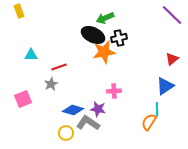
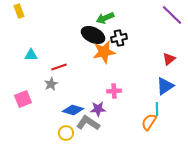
red triangle: moved 3 px left
purple star: rotated 14 degrees counterclockwise
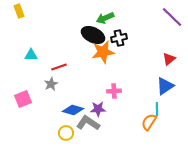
purple line: moved 2 px down
orange star: moved 1 px left
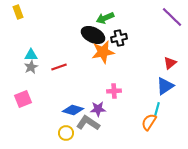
yellow rectangle: moved 1 px left, 1 px down
red triangle: moved 1 px right, 4 px down
gray star: moved 20 px left, 17 px up
cyan line: rotated 16 degrees clockwise
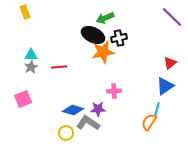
yellow rectangle: moved 7 px right
red line: rotated 14 degrees clockwise
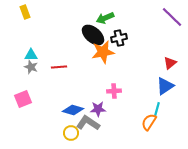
black ellipse: rotated 15 degrees clockwise
gray star: rotated 24 degrees counterclockwise
yellow circle: moved 5 px right
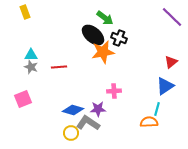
green arrow: rotated 120 degrees counterclockwise
black cross: rotated 35 degrees clockwise
red triangle: moved 1 px right, 1 px up
orange semicircle: rotated 54 degrees clockwise
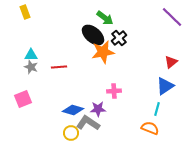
black cross: rotated 28 degrees clockwise
orange semicircle: moved 1 px right, 6 px down; rotated 24 degrees clockwise
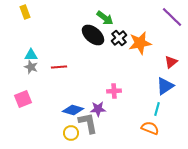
orange star: moved 37 px right, 9 px up
gray L-shape: rotated 45 degrees clockwise
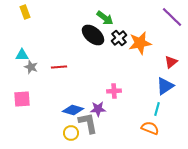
cyan triangle: moved 9 px left
pink square: moved 1 px left; rotated 18 degrees clockwise
